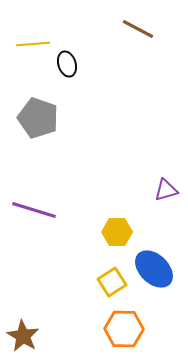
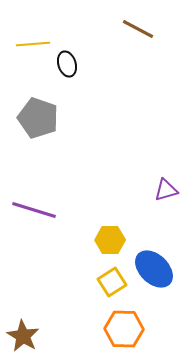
yellow hexagon: moved 7 px left, 8 px down
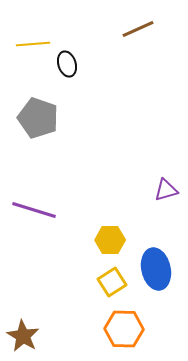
brown line: rotated 52 degrees counterclockwise
blue ellipse: moved 2 px right; rotated 33 degrees clockwise
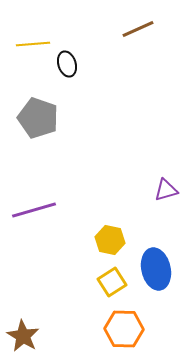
purple line: rotated 33 degrees counterclockwise
yellow hexagon: rotated 12 degrees clockwise
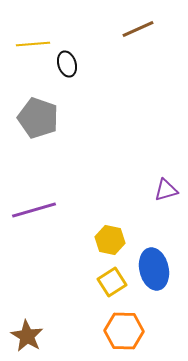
blue ellipse: moved 2 px left
orange hexagon: moved 2 px down
brown star: moved 4 px right
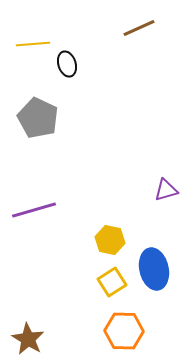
brown line: moved 1 px right, 1 px up
gray pentagon: rotated 6 degrees clockwise
brown star: moved 1 px right, 3 px down
